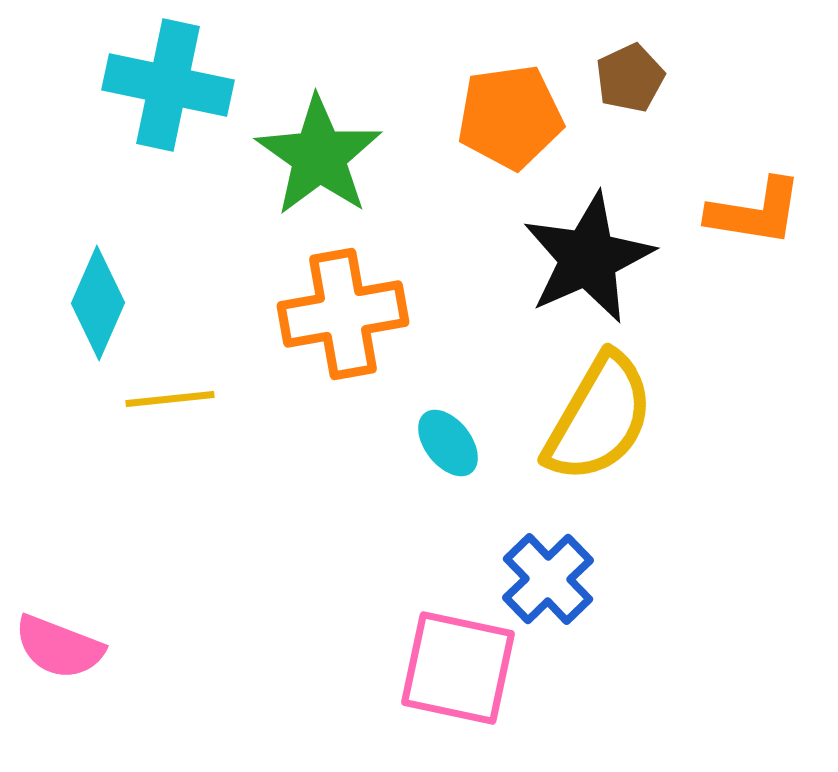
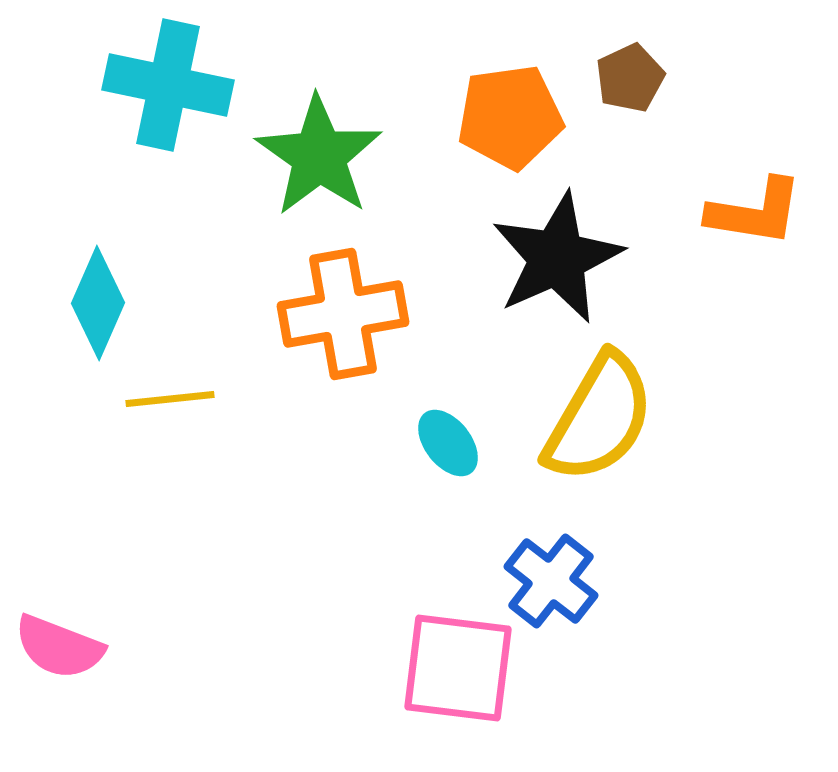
black star: moved 31 px left
blue cross: moved 3 px right, 2 px down; rotated 8 degrees counterclockwise
pink square: rotated 5 degrees counterclockwise
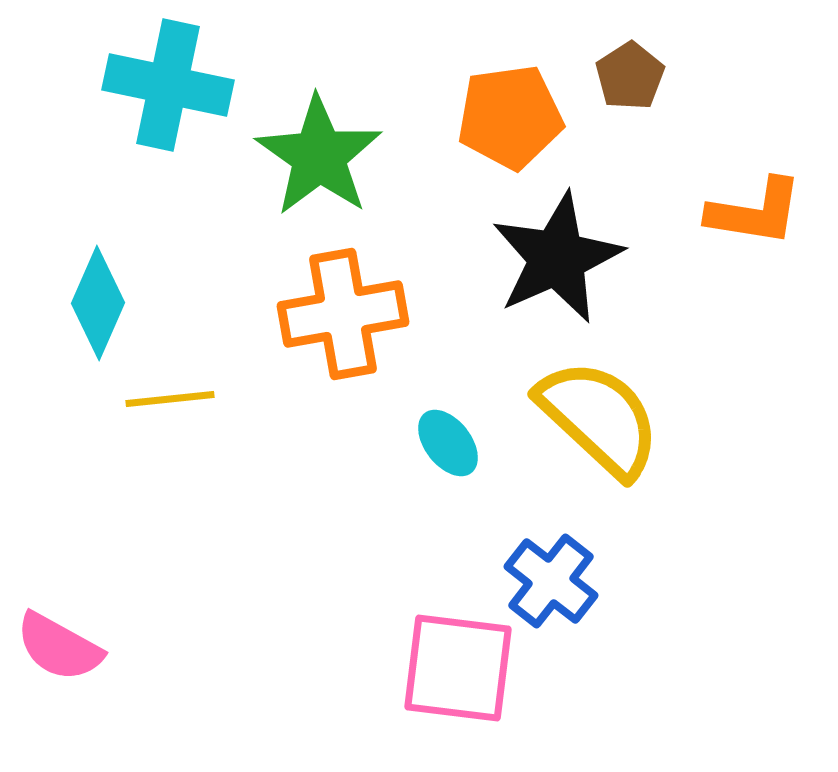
brown pentagon: moved 2 px up; rotated 8 degrees counterclockwise
yellow semicircle: rotated 77 degrees counterclockwise
pink semicircle: rotated 8 degrees clockwise
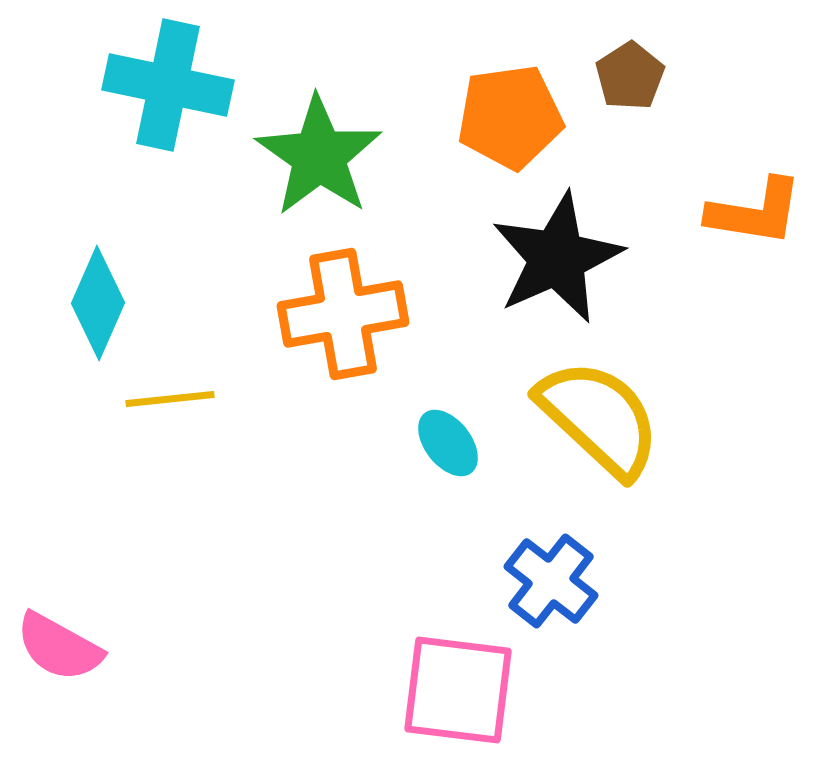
pink square: moved 22 px down
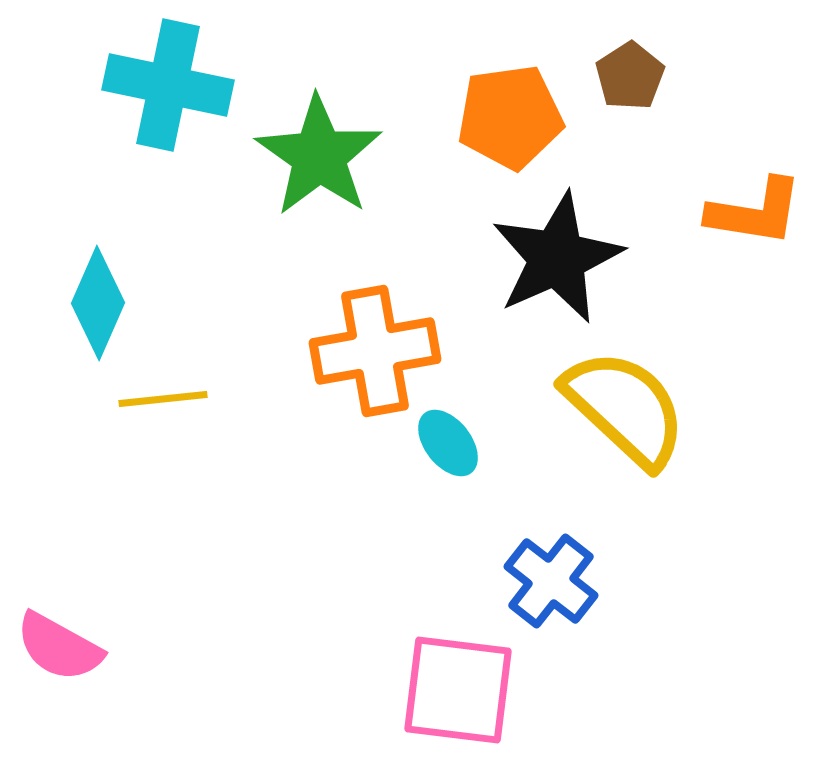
orange cross: moved 32 px right, 37 px down
yellow line: moved 7 px left
yellow semicircle: moved 26 px right, 10 px up
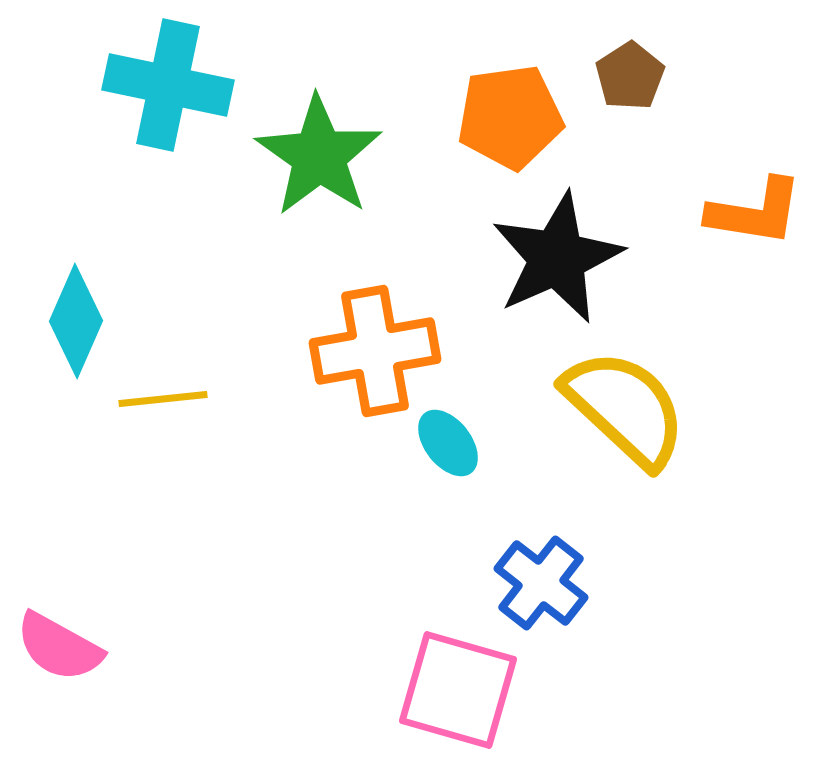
cyan diamond: moved 22 px left, 18 px down
blue cross: moved 10 px left, 2 px down
pink square: rotated 9 degrees clockwise
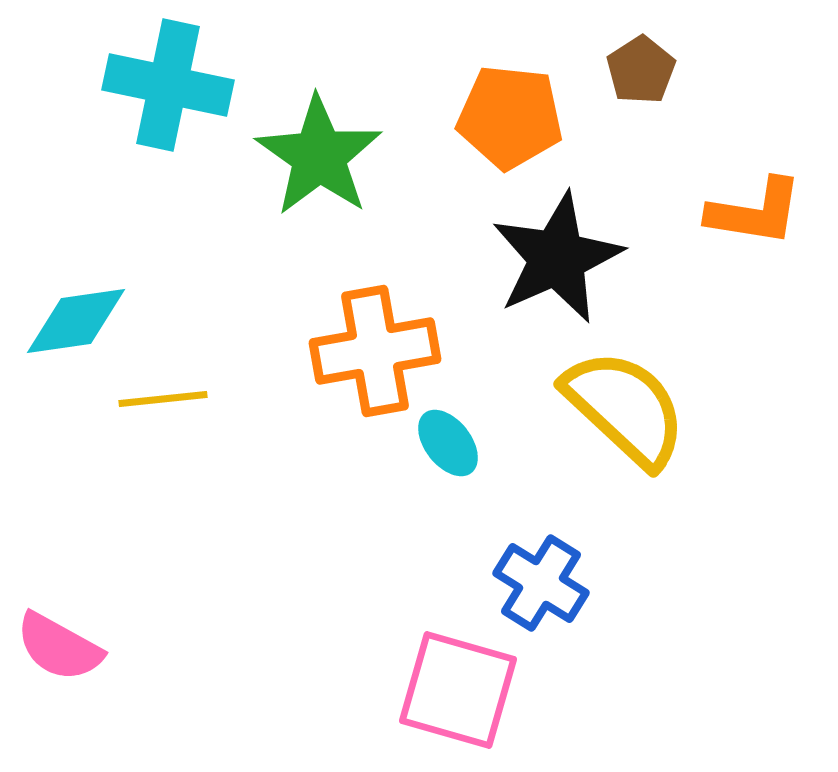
brown pentagon: moved 11 px right, 6 px up
orange pentagon: rotated 14 degrees clockwise
cyan diamond: rotated 58 degrees clockwise
blue cross: rotated 6 degrees counterclockwise
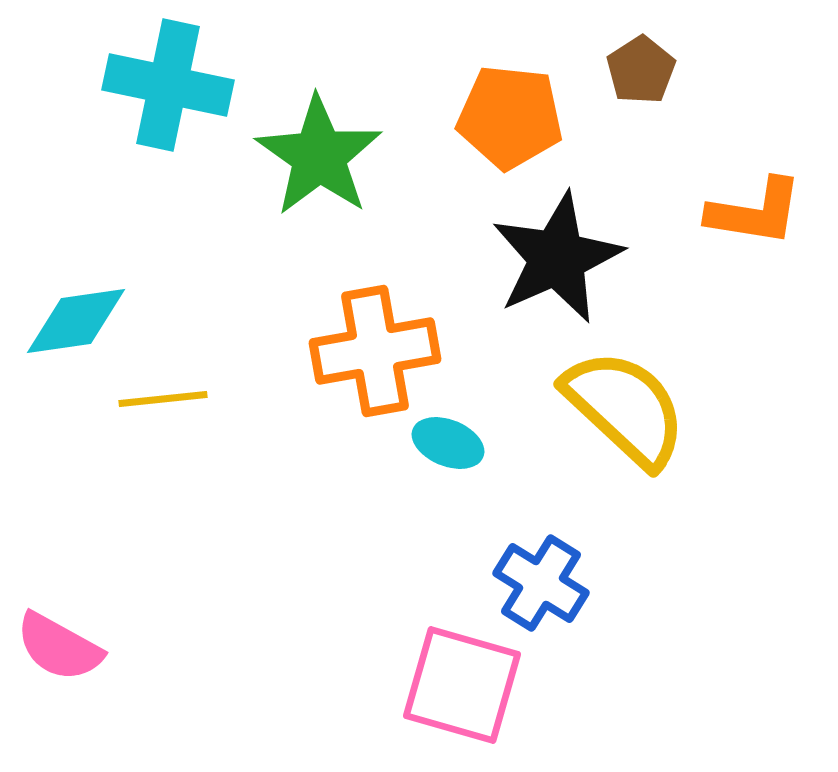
cyan ellipse: rotated 30 degrees counterclockwise
pink square: moved 4 px right, 5 px up
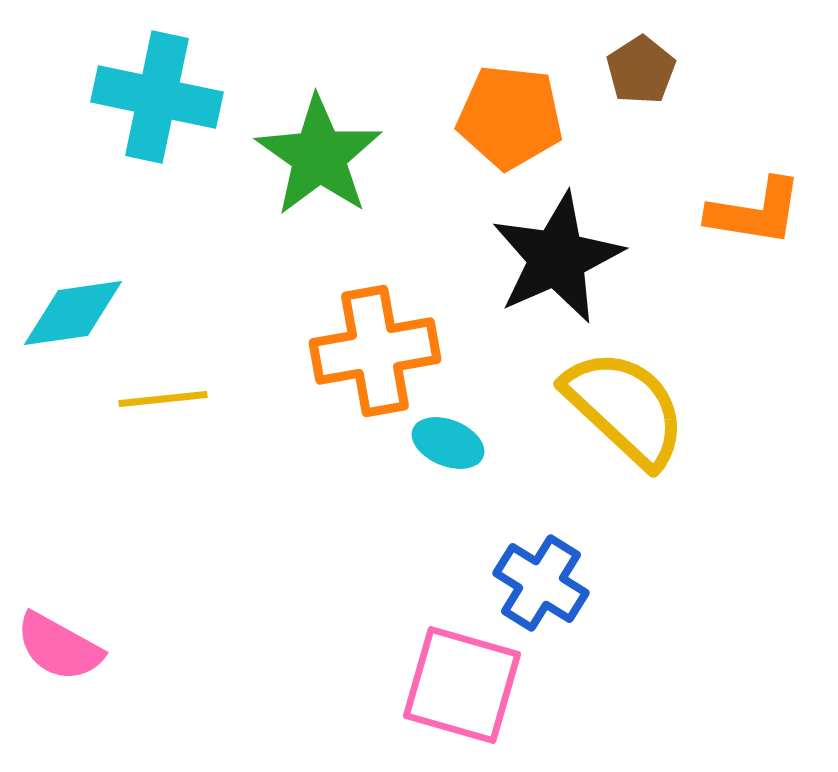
cyan cross: moved 11 px left, 12 px down
cyan diamond: moved 3 px left, 8 px up
